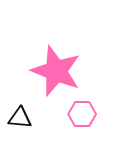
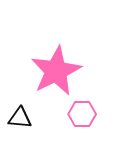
pink star: rotated 24 degrees clockwise
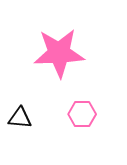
pink star: moved 3 px right, 18 px up; rotated 24 degrees clockwise
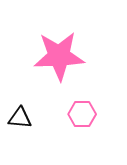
pink star: moved 3 px down
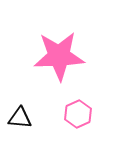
pink hexagon: moved 4 px left; rotated 24 degrees counterclockwise
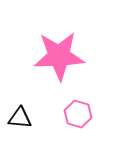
pink hexagon: rotated 20 degrees counterclockwise
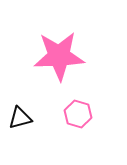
black triangle: rotated 20 degrees counterclockwise
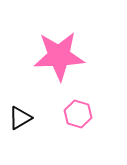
black triangle: rotated 15 degrees counterclockwise
